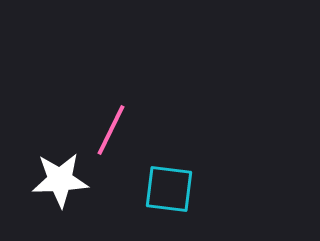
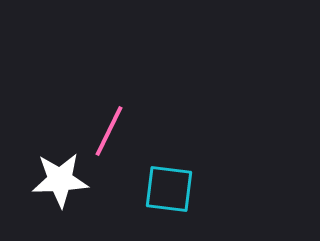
pink line: moved 2 px left, 1 px down
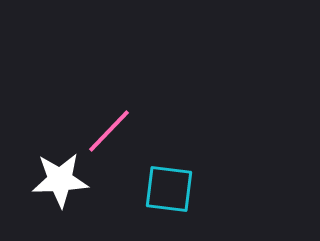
pink line: rotated 18 degrees clockwise
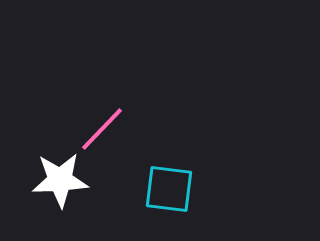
pink line: moved 7 px left, 2 px up
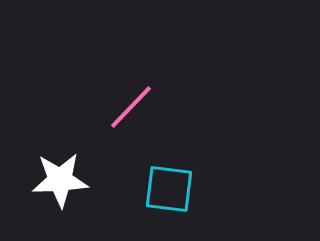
pink line: moved 29 px right, 22 px up
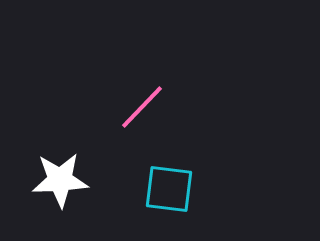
pink line: moved 11 px right
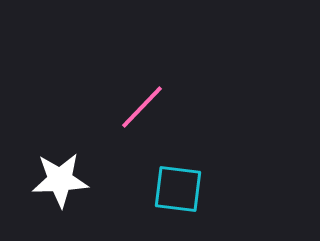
cyan square: moved 9 px right
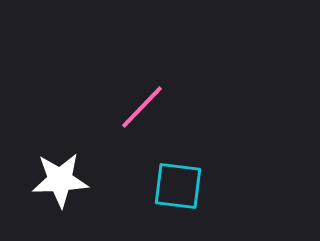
cyan square: moved 3 px up
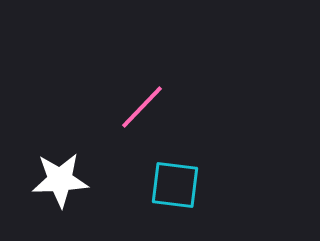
cyan square: moved 3 px left, 1 px up
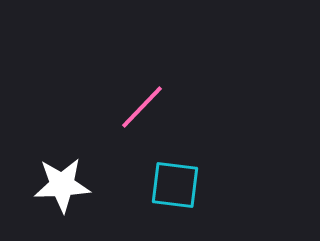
white star: moved 2 px right, 5 px down
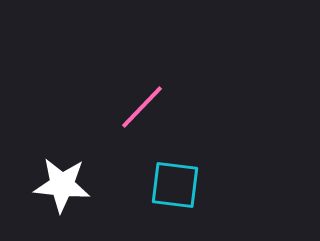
white star: rotated 8 degrees clockwise
